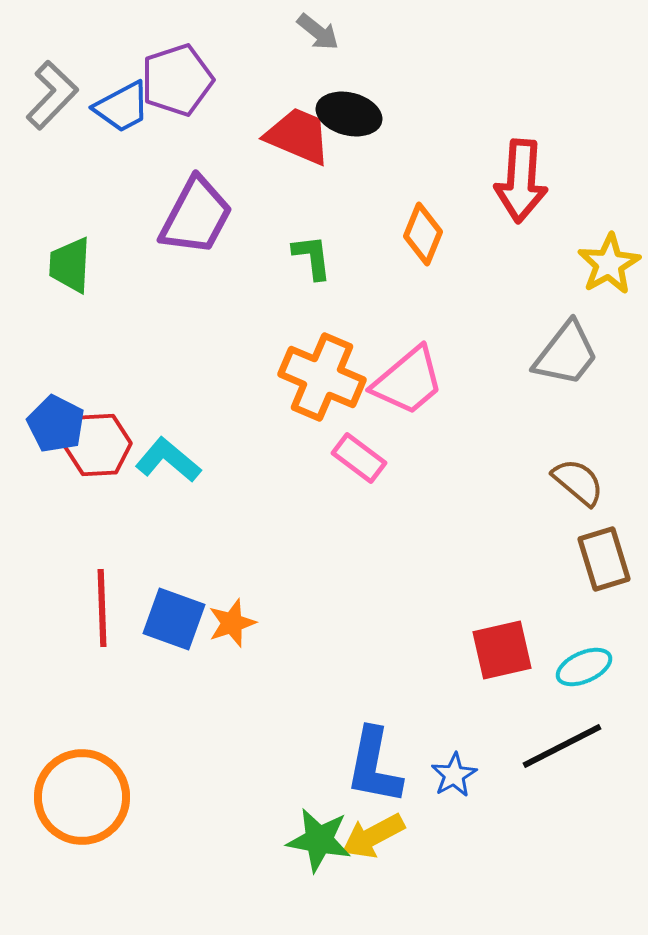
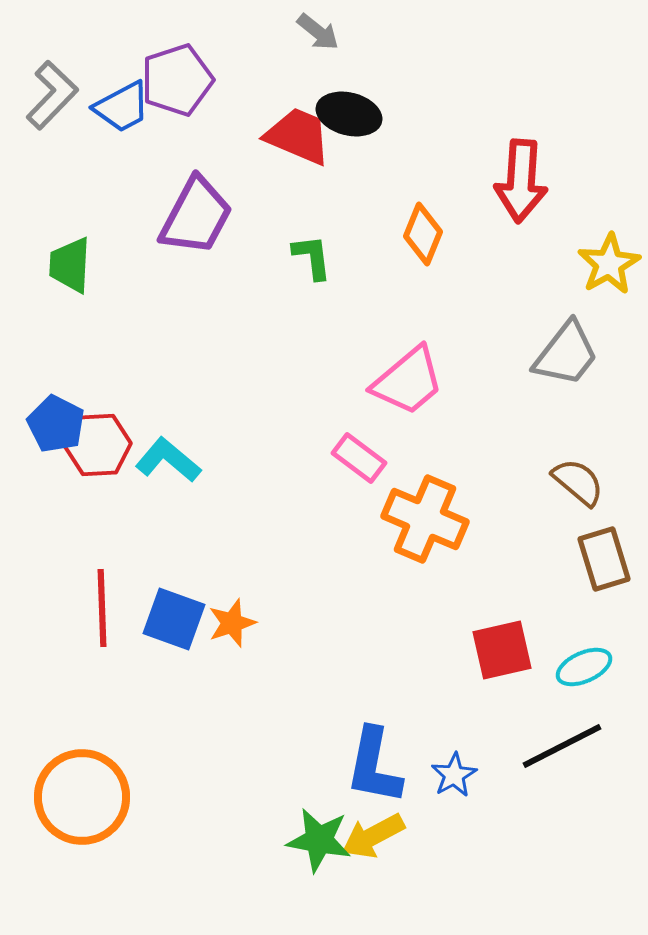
orange cross: moved 103 px right, 142 px down
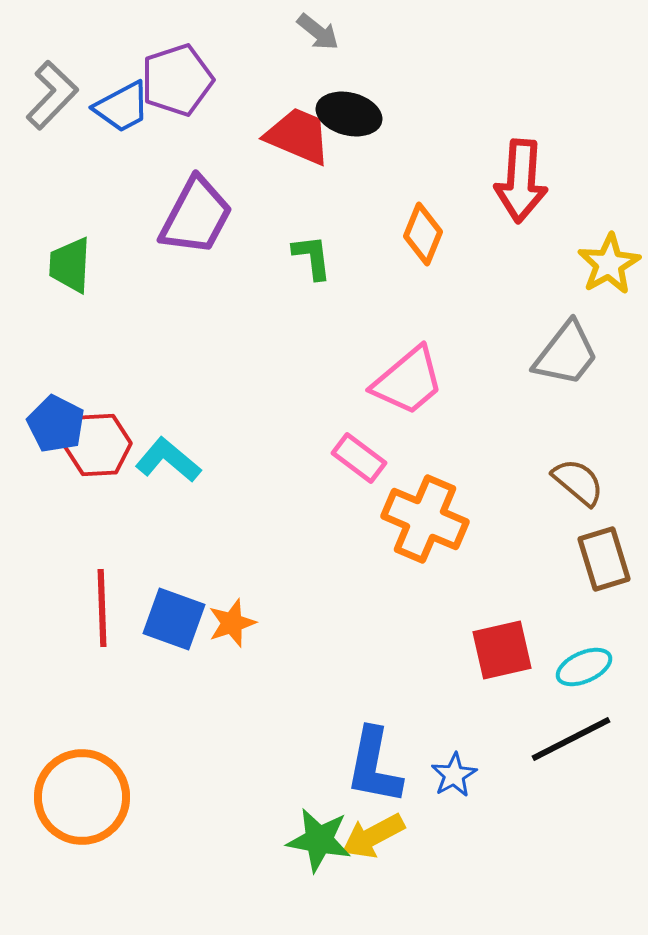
black line: moved 9 px right, 7 px up
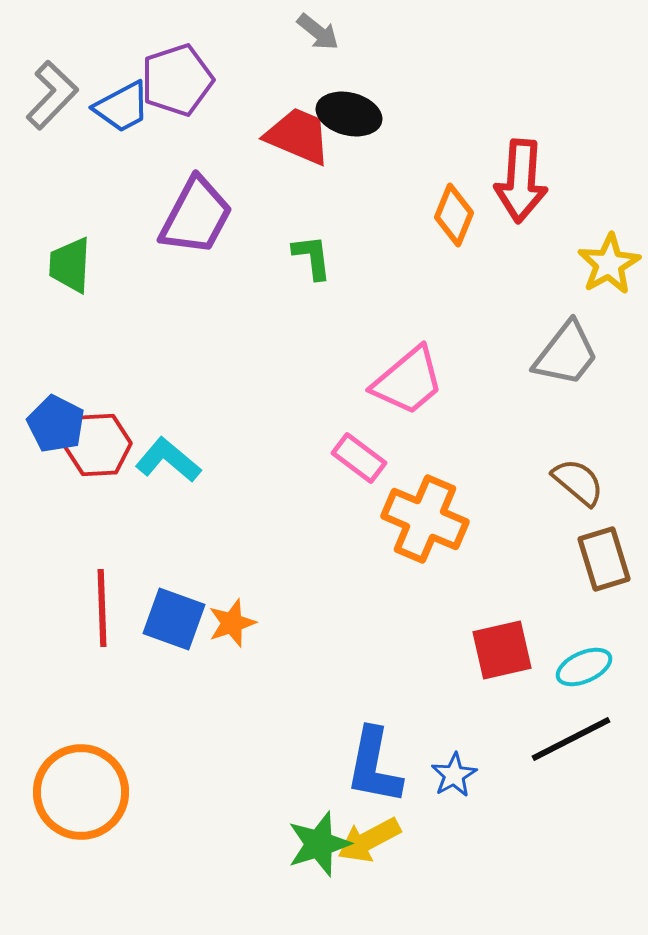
orange diamond: moved 31 px right, 19 px up
orange circle: moved 1 px left, 5 px up
yellow arrow: moved 4 px left, 4 px down
green star: moved 4 px down; rotated 28 degrees counterclockwise
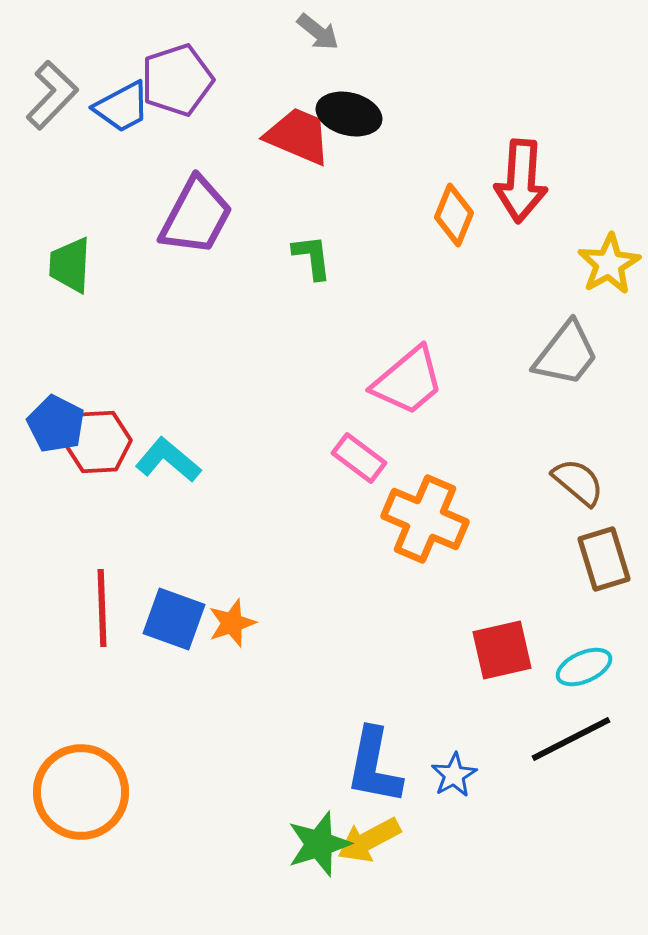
red hexagon: moved 3 px up
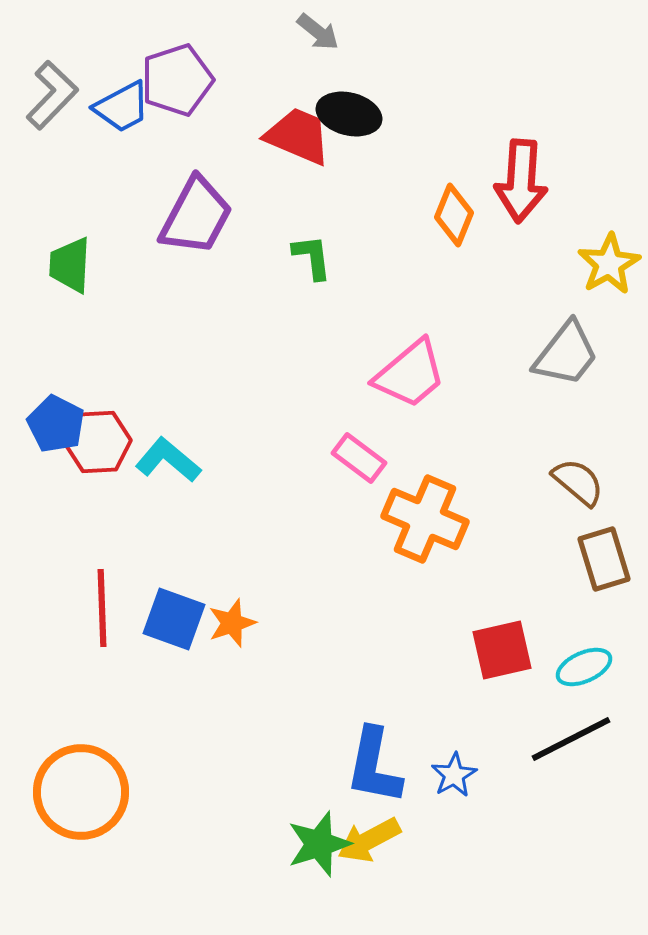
pink trapezoid: moved 2 px right, 7 px up
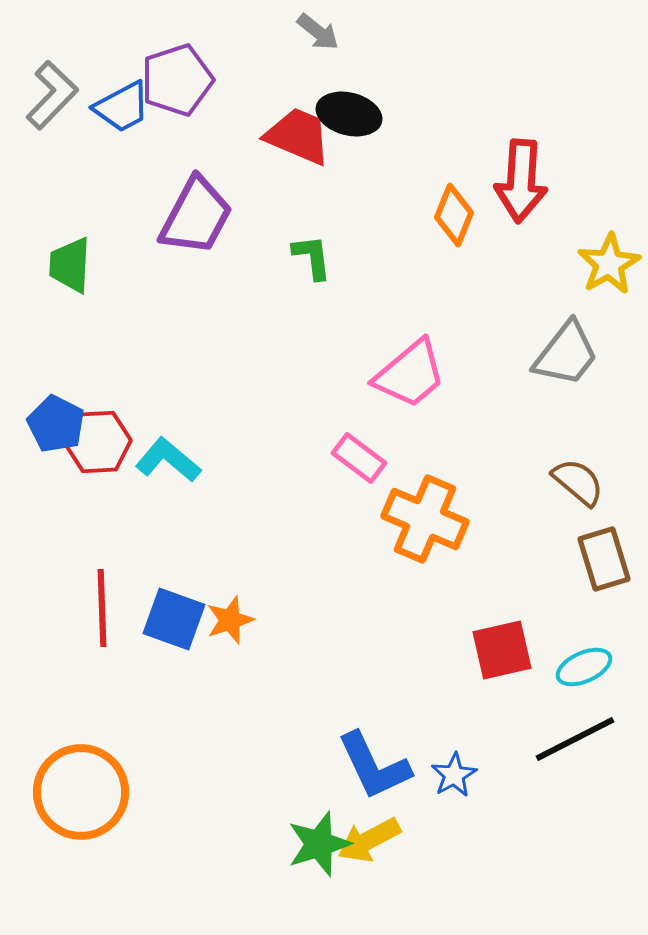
orange star: moved 2 px left, 3 px up
black line: moved 4 px right
blue L-shape: rotated 36 degrees counterclockwise
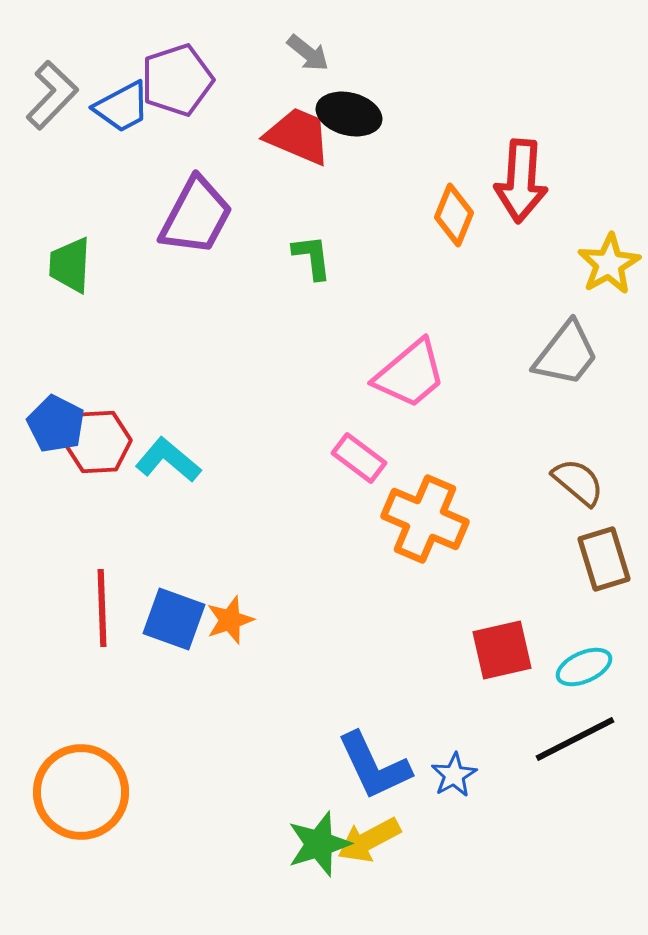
gray arrow: moved 10 px left, 21 px down
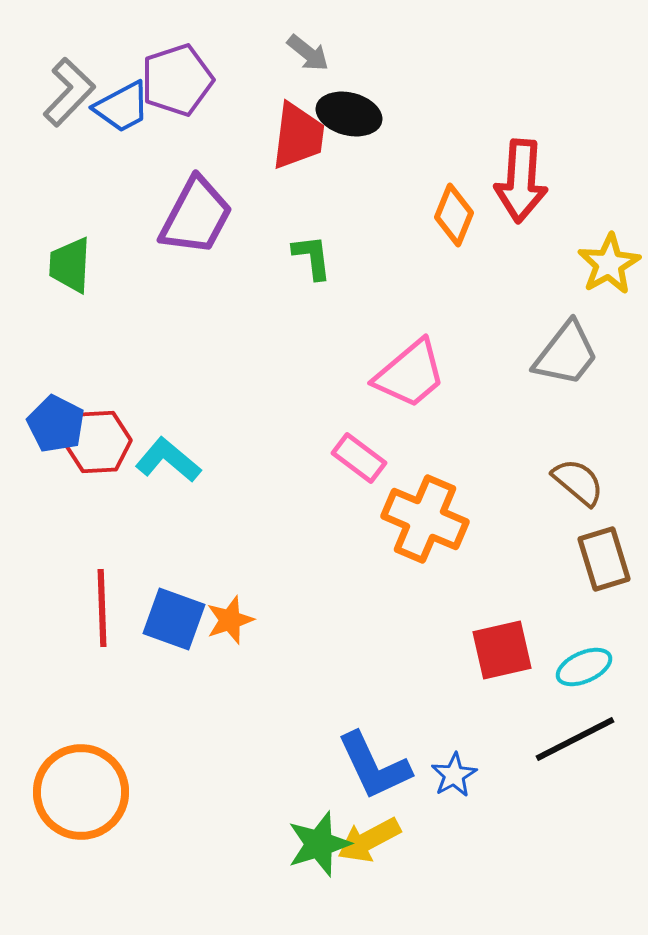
gray L-shape: moved 17 px right, 3 px up
red trapezoid: rotated 74 degrees clockwise
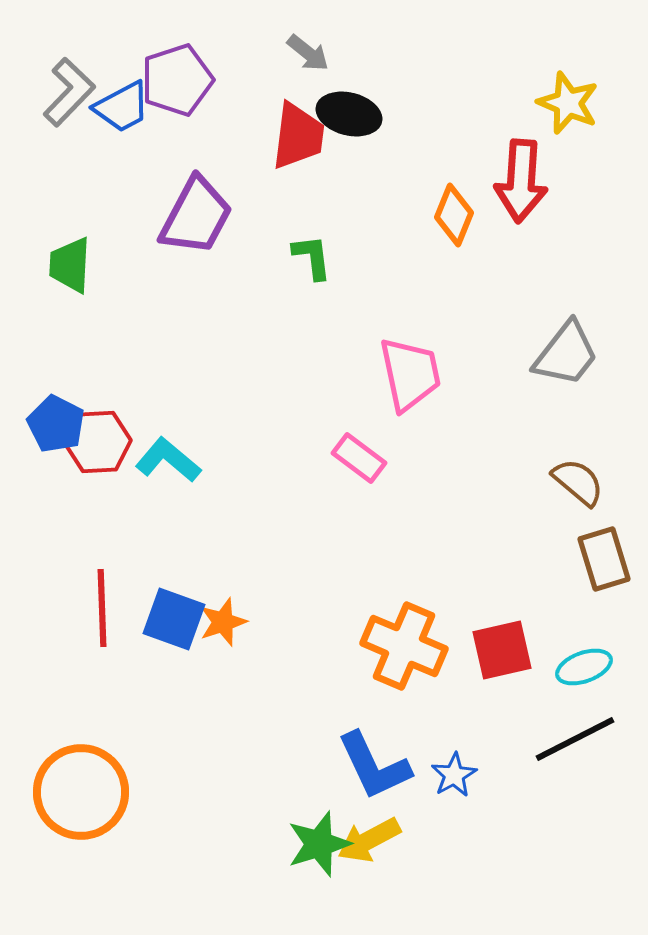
yellow star: moved 41 px left, 161 px up; rotated 20 degrees counterclockwise
pink trapezoid: rotated 62 degrees counterclockwise
orange cross: moved 21 px left, 127 px down
orange star: moved 7 px left, 2 px down
cyan ellipse: rotated 4 degrees clockwise
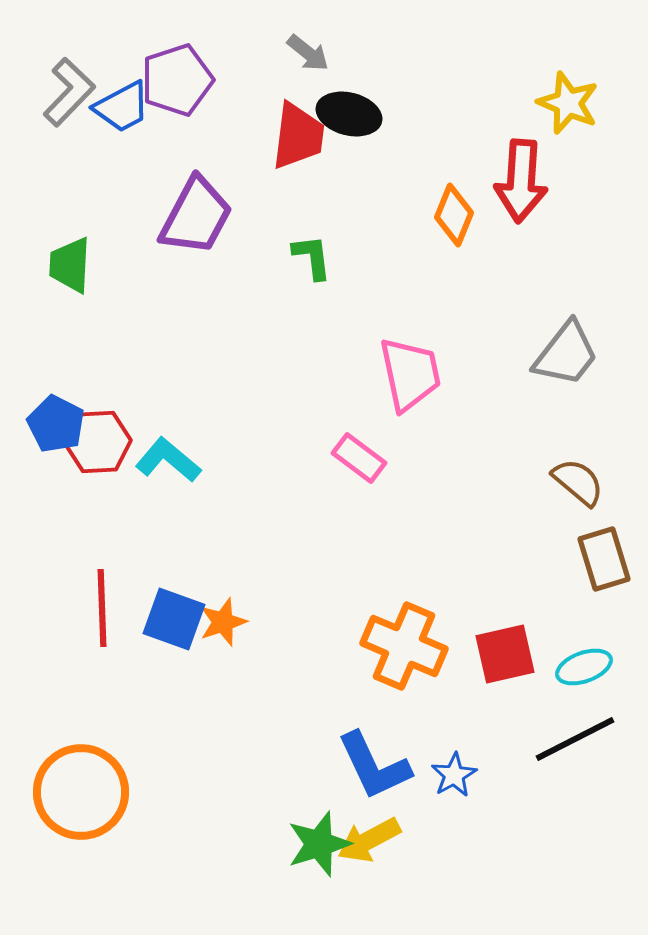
red square: moved 3 px right, 4 px down
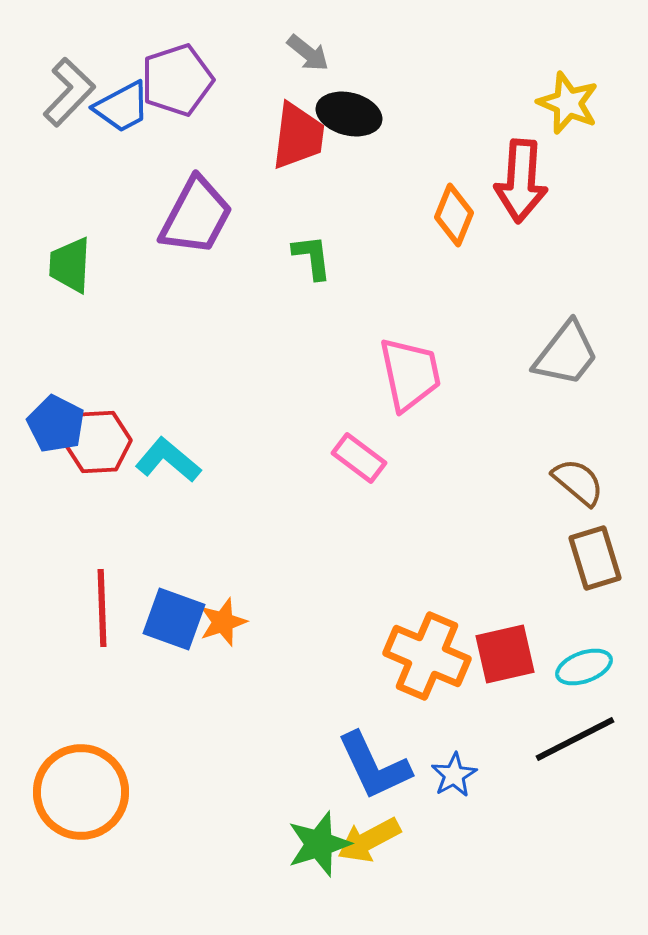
brown rectangle: moved 9 px left, 1 px up
orange cross: moved 23 px right, 10 px down
